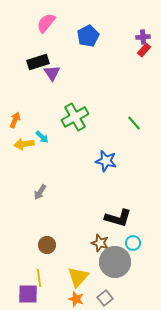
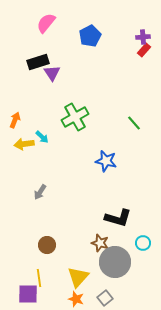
blue pentagon: moved 2 px right
cyan circle: moved 10 px right
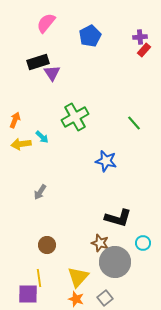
purple cross: moved 3 px left
yellow arrow: moved 3 px left
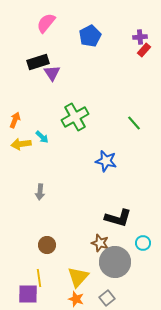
gray arrow: rotated 28 degrees counterclockwise
gray square: moved 2 px right
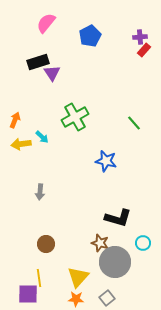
brown circle: moved 1 px left, 1 px up
orange star: rotated 14 degrees counterclockwise
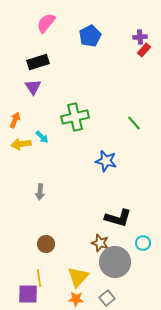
purple triangle: moved 19 px left, 14 px down
green cross: rotated 16 degrees clockwise
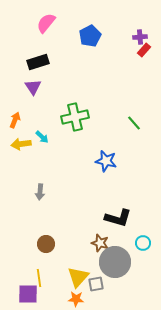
gray square: moved 11 px left, 14 px up; rotated 28 degrees clockwise
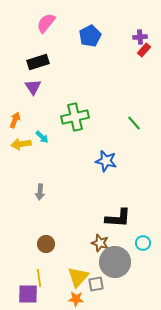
black L-shape: rotated 12 degrees counterclockwise
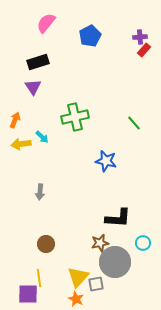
brown star: rotated 30 degrees counterclockwise
orange star: rotated 21 degrees clockwise
